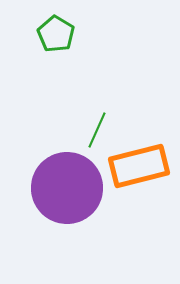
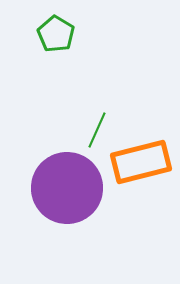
orange rectangle: moved 2 px right, 4 px up
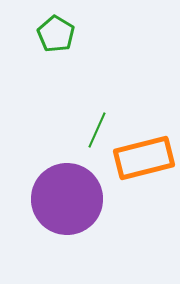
orange rectangle: moved 3 px right, 4 px up
purple circle: moved 11 px down
